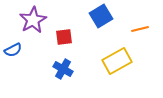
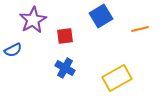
red square: moved 1 px right, 1 px up
yellow rectangle: moved 17 px down
blue cross: moved 2 px right, 1 px up
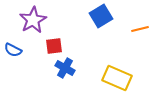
red square: moved 11 px left, 10 px down
blue semicircle: rotated 54 degrees clockwise
yellow rectangle: rotated 52 degrees clockwise
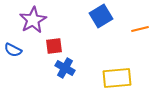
yellow rectangle: rotated 28 degrees counterclockwise
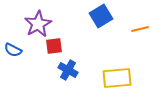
purple star: moved 5 px right, 4 px down
blue cross: moved 3 px right, 2 px down
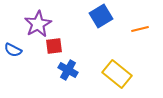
yellow rectangle: moved 4 px up; rotated 44 degrees clockwise
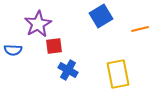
blue semicircle: rotated 24 degrees counterclockwise
yellow rectangle: moved 1 px right; rotated 40 degrees clockwise
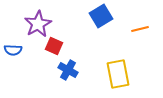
red square: rotated 30 degrees clockwise
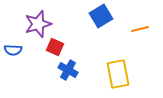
purple star: rotated 12 degrees clockwise
red square: moved 1 px right, 1 px down
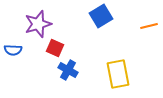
orange line: moved 9 px right, 3 px up
red square: moved 1 px down
